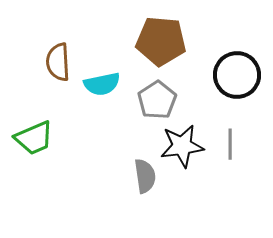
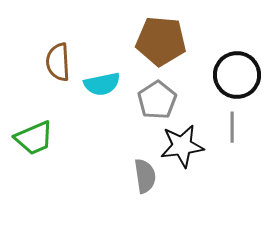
gray line: moved 2 px right, 17 px up
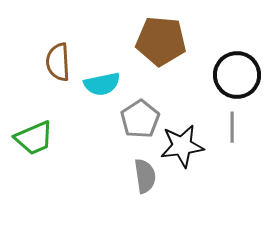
gray pentagon: moved 17 px left, 19 px down
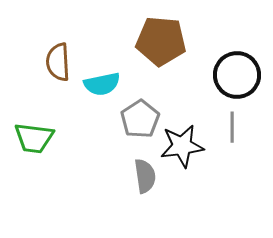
green trapezoid: rotated 30 degrees clockwise
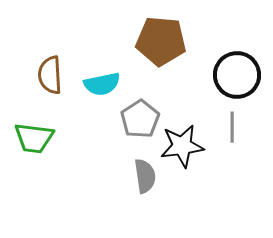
brown semicircle: moved 8 px left, 13 px down
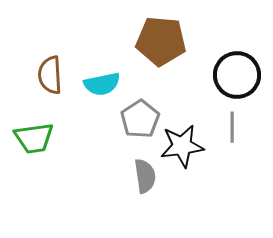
green trapezoid: rotated 15 degrees counterclockwise
